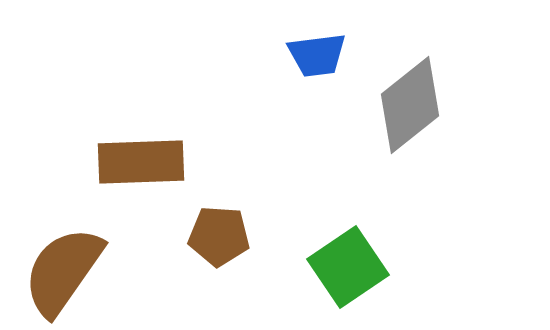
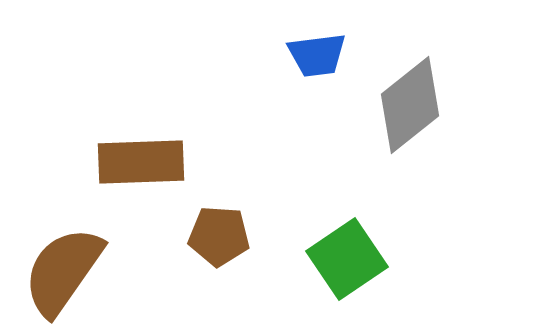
green square: moved 1 px left, 8 px up
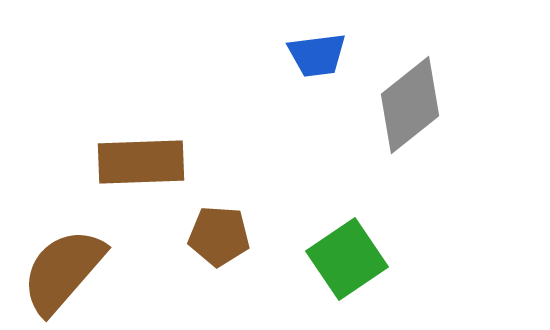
brown semicircle: rotated 6 degrees clockwise
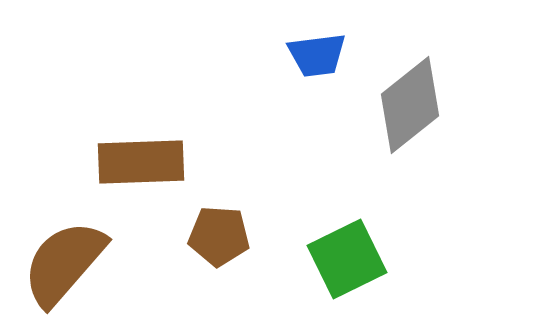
green square: rotated 8 degrees clockwise
brown semicircle: moved 1 px right, 8 px up
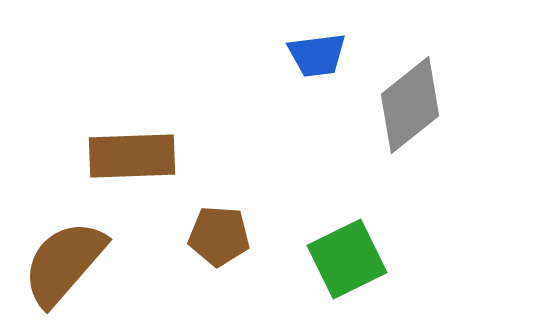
brown rectangle: moved 9 px left, 6 px up
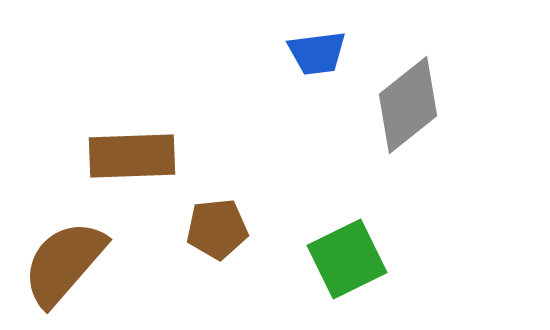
blue trapezoid: moved 2 px up
gray diamond: moved 2 px left
brown pentagon: moved 2 px left, 7 px up; rotated 10 degrees counterclockwise
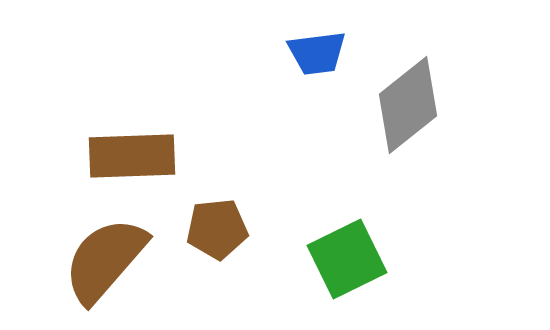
brown semicircle: moved 41 px right, 3 px up
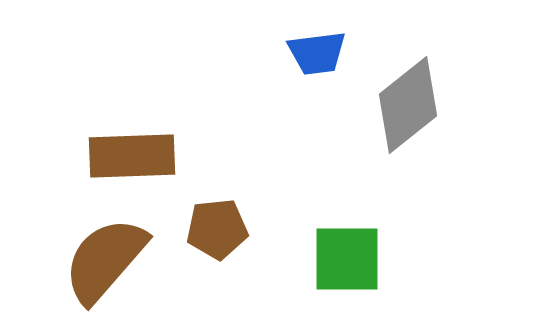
green square: rotated 26 degrees clockwise
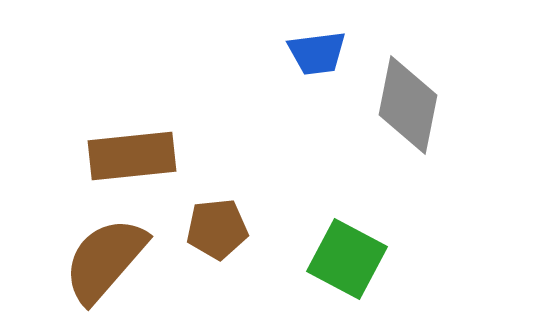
gray diamond: rotated 40 degrees counterclockwise
brown rectangle: rotated 4 degrees counterclockwise
green square: rotated 28 degrees clockwise
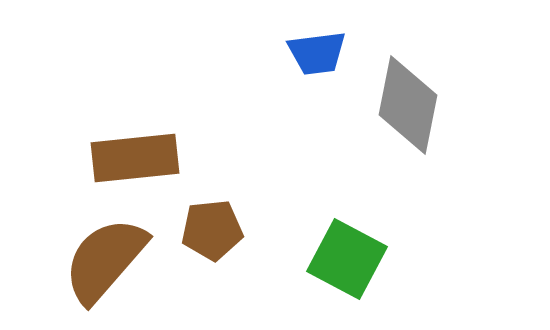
brown rectangle: moved 3 px right, 2 px down
brown pentagon: moved 5 px left, 1 px down
